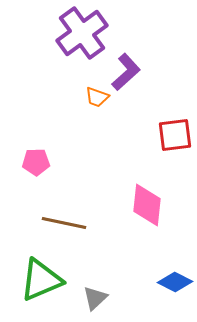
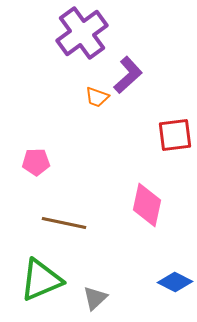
purple L-shape: moved 2 px right, 3 px down
pink diamond: rotated 6 degrees clockwise
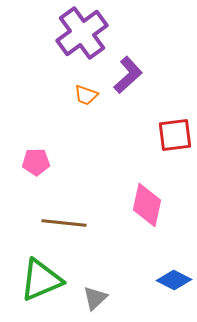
orange trapezoid: moved 11 px left, 2 px up
brown line: rotated 6 degrees counterclockwise
blue diamond: moved 1 px left, 2 px up
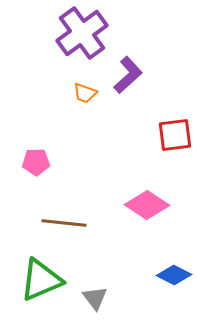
orange trapezoid: moved 1 px left, 2 px up
pink diamond: rotated 69 degrees counterclockwise
blue diamond: moved 5 px up
gray triangle: rotated 24 degrees counterclockwise
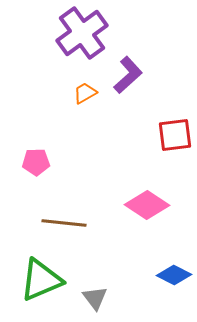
orange trapezoid: rotated 130 degrees clockwise
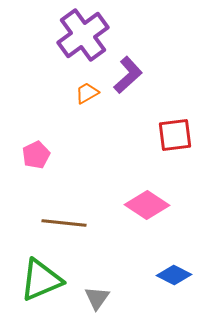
purple cross: moved 1 px right, 2 px down
orange trapezoid: moved 2 px right
pink pentagon: moved 7 px up; rotated 24 degrees counterclockwise
gray triangle: moved 2 px right; rotated 12 degrees clockwise
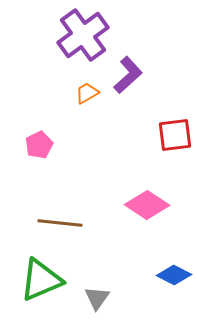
pink pentagon: moved 3 px right, 10 px up
brown line: moved 4 px left
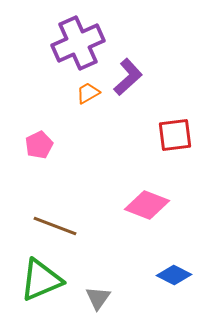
purple cross: moved 5 px left, 8 px down; rotated 12 degrees clockwise
purple L-shape: moved 2 px down
orange trapezoid: moved 1 px right
pink diamond: rotated 12 degrees counterclockwise
brown line: moved 5 px left, 3 px down; rotated 15 degrees clockwise
gray triangle: moved 1 px right
